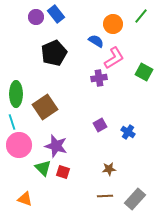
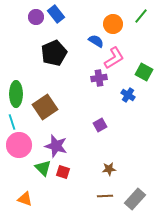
blue cross: moved 37 px up
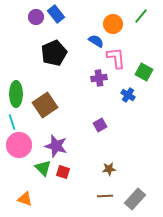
pink L-shape: moved 2 px right; rotated 65 degrees counterclockwise
brown square: moved 2 px up
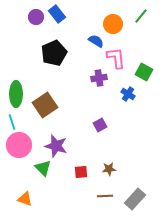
blue rectangle: moved 1 px right
blue cross: moved 1 px up
red square: moved 18 px right; rotated 24 degrees counterclockwise
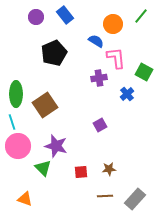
blue rectangle: moved 8 px right, 1 px down
blue cross: moved 1 px left; rotated 16 degrees clockwise
pink circle: moved 1 px left, 1 px down
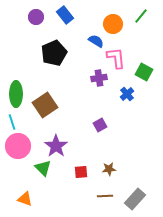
purple star: rotated 20 degrees clockwise
